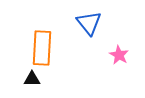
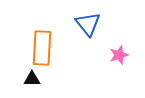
blue triangle: moved 1 px left, 1 px down
pink star: rotated 24 degrees clockwise
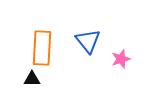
blue triangle: moved 17 px down
pink star: moved 2 px right, 4 px down
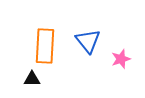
orange rectangle: moved 3 px right, 2 px up
